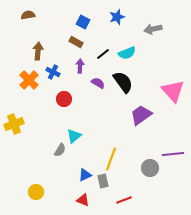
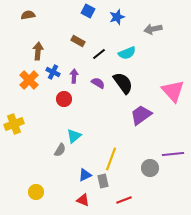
blue square: moved 5 px right, 11 px up
brown rectangle: moved 2 px right, 1 px up
black line: moved 4 px left
purple arrow: moved 6 px left, 10 px down
black semicircle: moved 1 px down
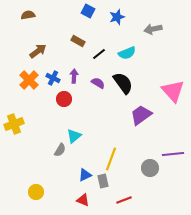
brown arrow: rotated 48 degrees clockwise
blue cross: moved 6 px down
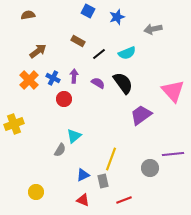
blue triangle: moved 2 px left
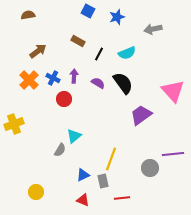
black line: rotated 24 degrees counterclockwise
red line: moved 2 px left, 2 px up; rotated 14 degrees clockwise
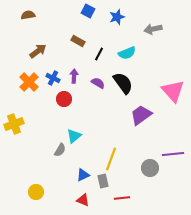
orange cross: moved 2 px down
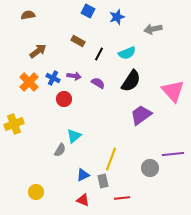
purple arrow: rotated 96 degrees clockwise
black semicircle: moved 8 px right, 2 px up; rotated 70 degrees clockwise
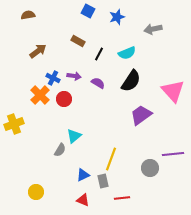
orange cross: moved 11 px right, 13 px down
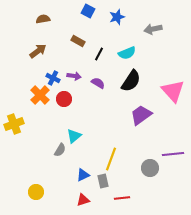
brown semicircle: moved 15 px right, 4 px down
red triangle: rotated 40 degrees counterclockwise
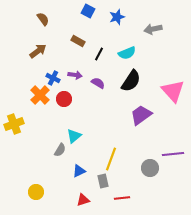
brown semicircle: rotated 64 degrees clockwise
purple arrow: moved 1 px right, 1 px up
blue triangle: moved 4 px left, 4 px up
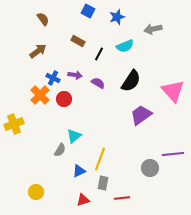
cyan semicircle: moved 2 px left, 7 px up
yellow line: moved 11 px left
gray rectangle: moved 2 px down; rotated 24 degrees clockwise
